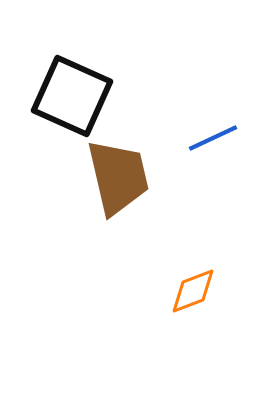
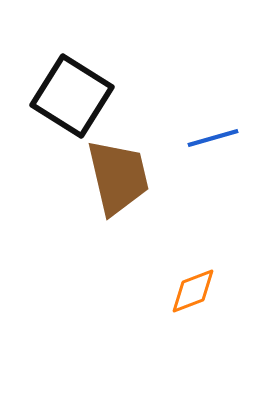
black square: rotated 8 degrees clockwise
blue line: rotated 9 degrees clockwise
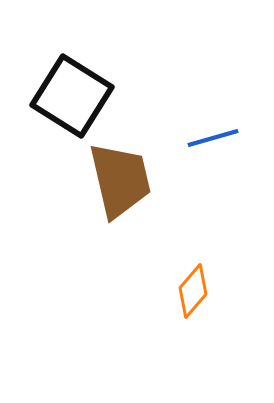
brown trapezoid: moved 2 px right, 3 px down
orange diamond: rotated 28 degrees counterclockwise
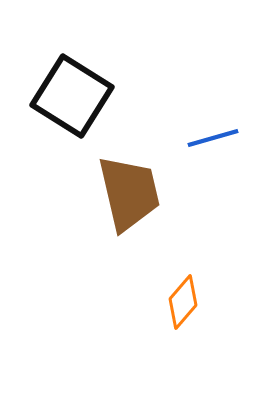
brown trapezoid: moved 9 px right, 13 px down
orange diamond: moved 10 px left, 11 px down
